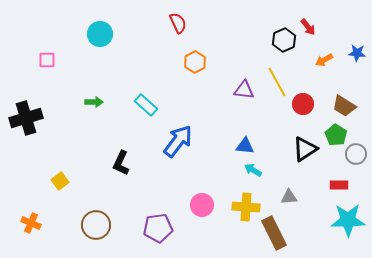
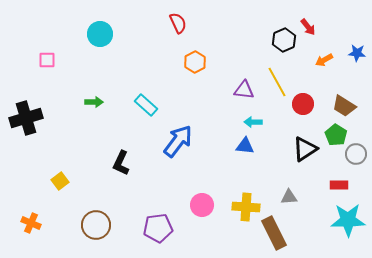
cyan arrow: moved 48 px up; rotated 30 degrees counterclockwise
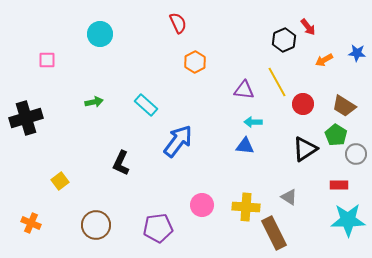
green arrow: rotated 12 degrees counterclockwise
gray triangle: rotated 36 degrees clockwise
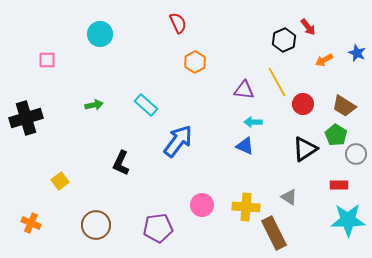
blue star: rotated 18 degrees clockwise
green arrow: moved 3 px down
blue triangle: rotated 18 degrees clockwise
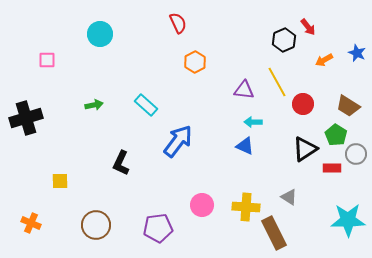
brown trapezoid: moved 4 px right
yellow square: rotated 36 degrees clockwise
red rectangle: moved 7 px left, 17 px up
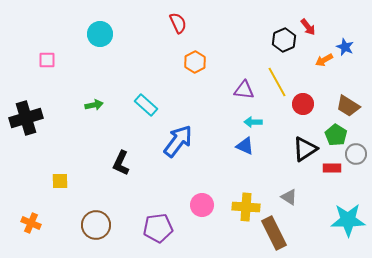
blue star: moved 12 px left, 6 px up
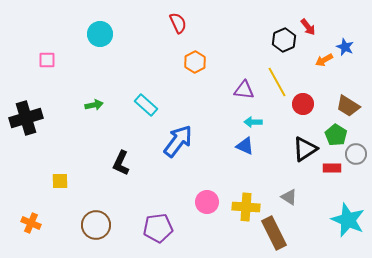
pink circle: moved 5 px right, 3 px up
cyan star: rotated 24 degrees clockwise
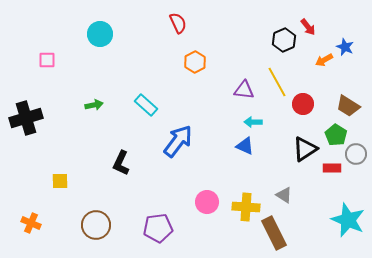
gray triangle: moved 5 px left, 2 px up
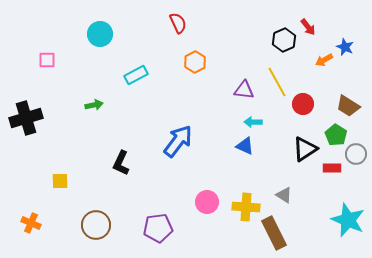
cyan rectangle: moved 10 px left, 30 px up; rotated 70 degrees counterclockwise
